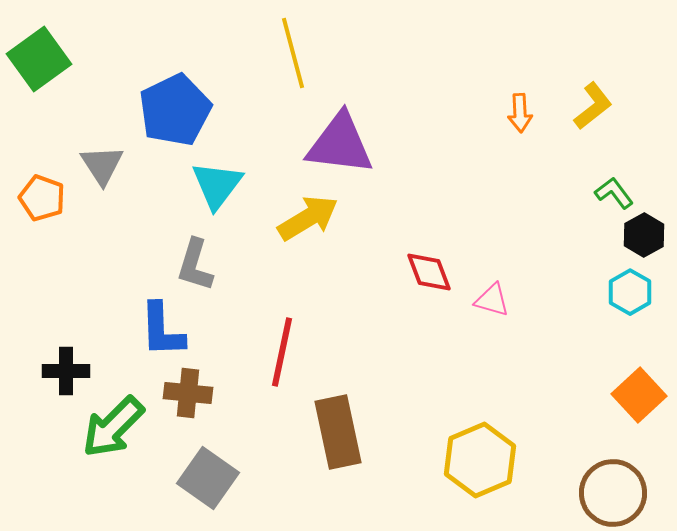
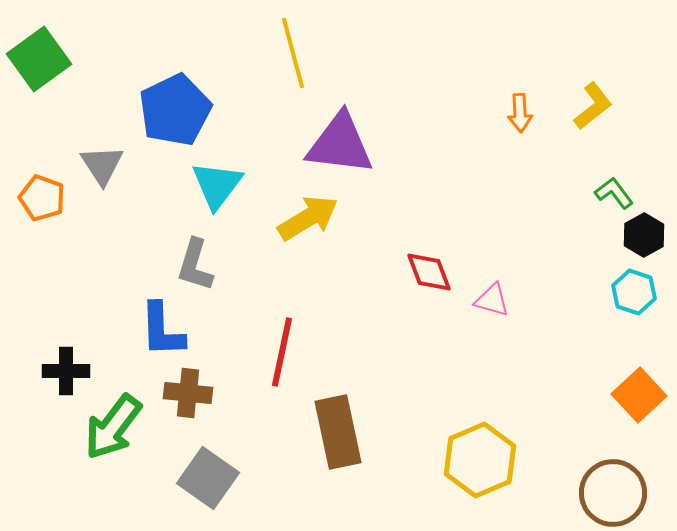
cyan hexagon: moved 4 px right; rotated 12 degrees counterclockwise
green arrow: rotated 8 degrees counterclockwise
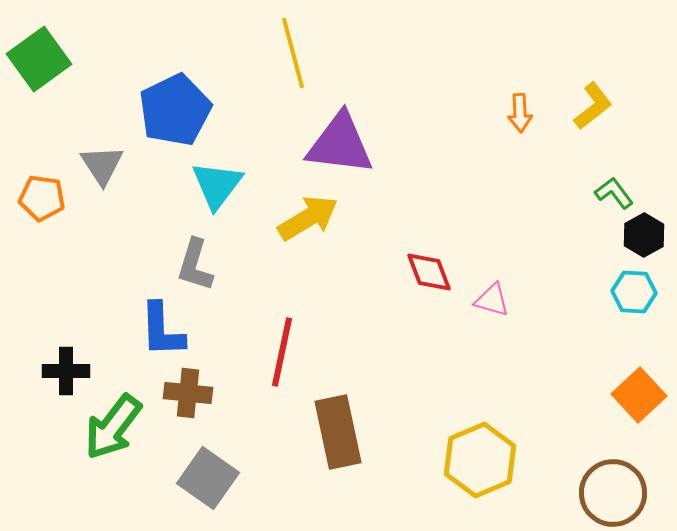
orange pentagon: rotated 12 degrees counterclockwise
cyan hexagon: rotated 15 degrees counterclockwise
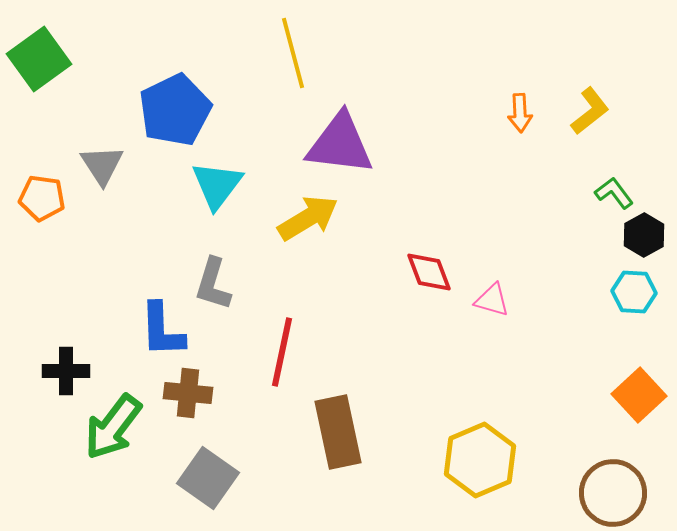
yellow L-shape: moved 3 px left, 5 px down
gray L-shape: moved 18 px right, 19 px down
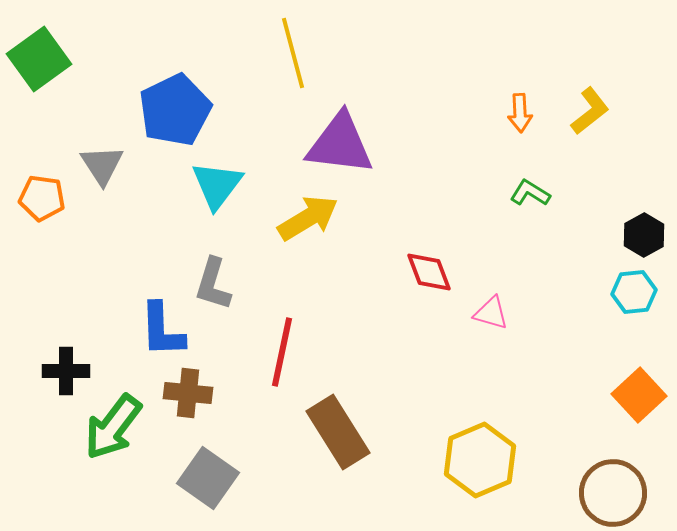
green L-shape: moved 84 px left; rotated 21 degrees counterclockwise
cyan hexagon: rotated 9 degrees counterclockwise
pink triangle: moved 1 px left, 13 px down
brown rectangle: rotated 20 degrees counterclockwise
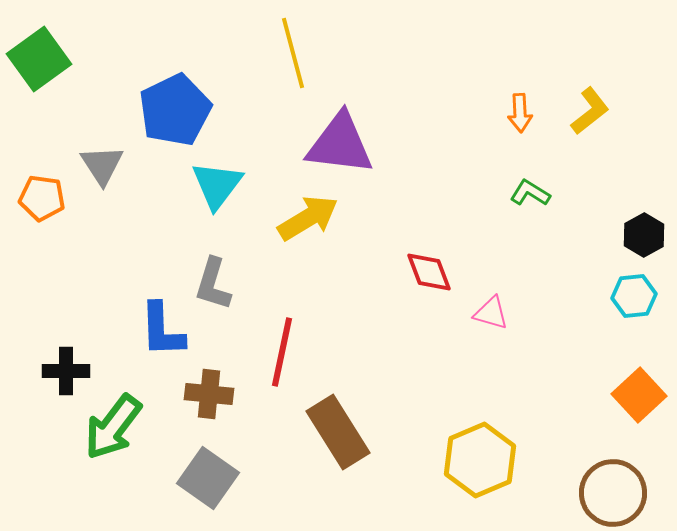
cyan hexagon: moved 4 px down
brown cross: moved 21 px right, 1 px down
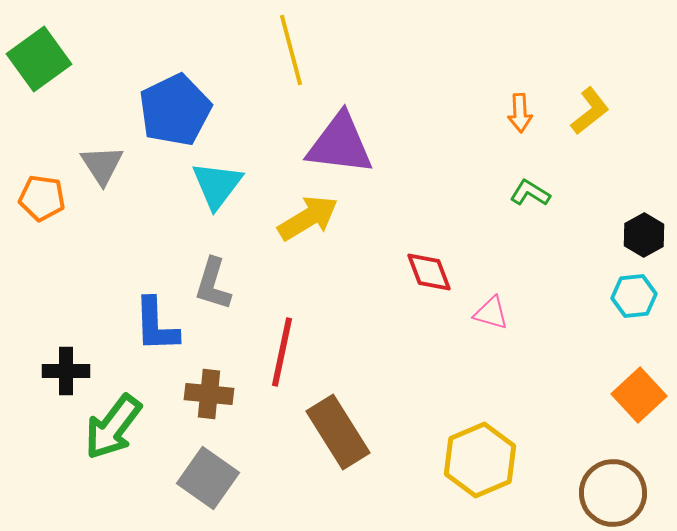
yellow line: moved 2 px left, 3 px up
blue L-shape: moved 6 px left, 5 px up
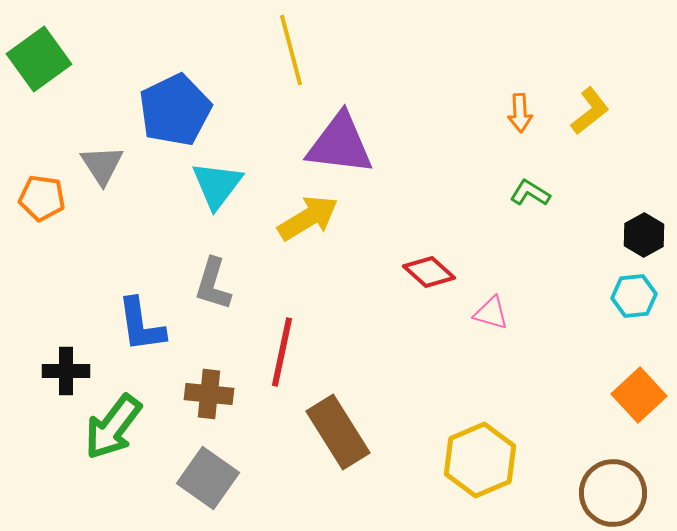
red diamond: rotated 27 degrees counterclockwise
blue L-shape: moved 15 px left; rotated 6 degrees counterclockwise
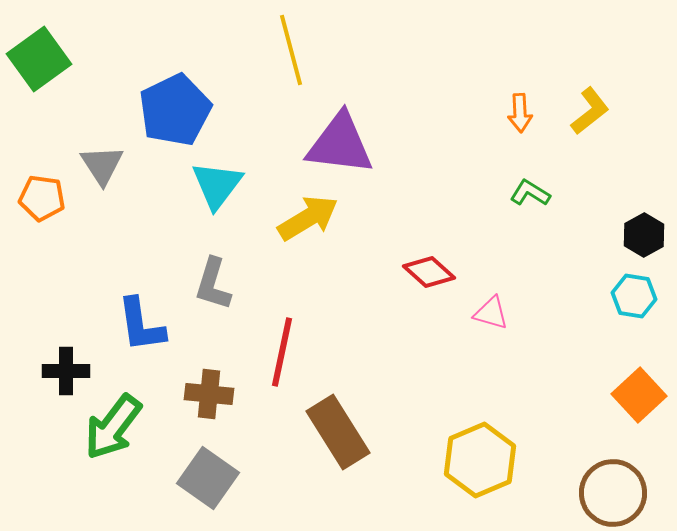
cyan hexagon: rotated 15 degrees clockwise
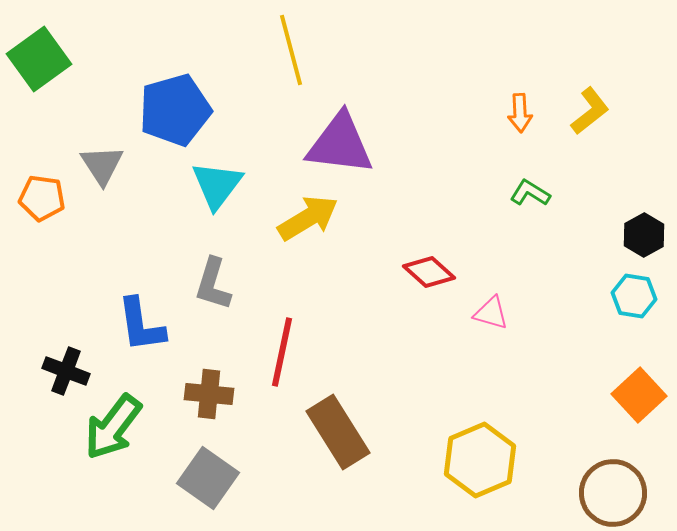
blue pentagon: rotated 10 degrees clockwise
black cross: rotated 21 degrees clockwise
